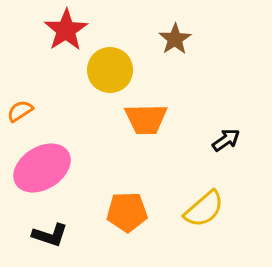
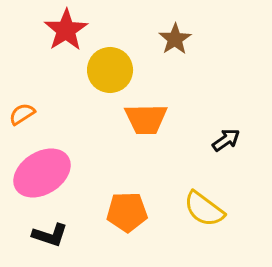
orange semicircle: moved 2 px right, 3 px down
pink ellipse: moved 5 px down
yellow semicircle: rotated 78 degrees clockwise
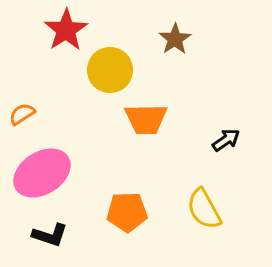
yellow semicircle: rotated 24 degrees clockwise
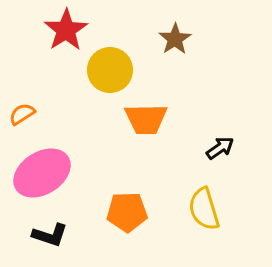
black arrow: moved 6 px left, 8 px down
yellow semicircle: rotated 12 degrees clockwise
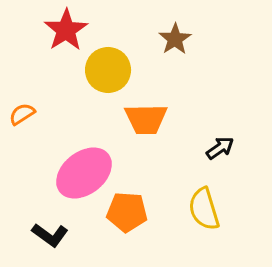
yellow circle: moved 2 px left
pink ellipse: moved 42 px right; rotated 6 degrees counterclockwise
orange pentagon: rotated 6 degrees clockwise
black L-shape: rotated 18 degrees clockwise
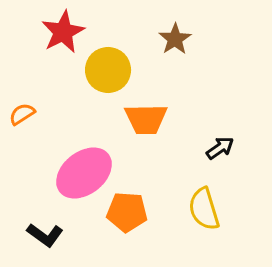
red star: moved 3 px left, 2 px down; rotated 6 degrees clockwise
black L-shape: moved 5 px left
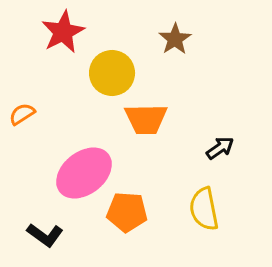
yellow circle: moved 4 px right, 3 px down
yellow semicircle: rotated 6 degrees clockwise
